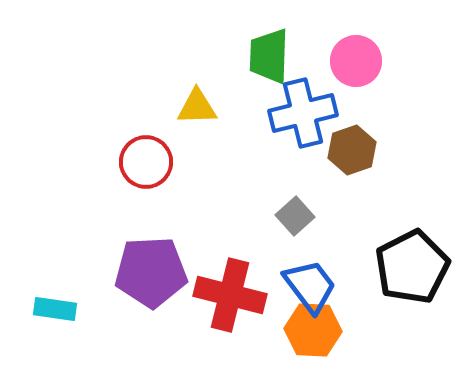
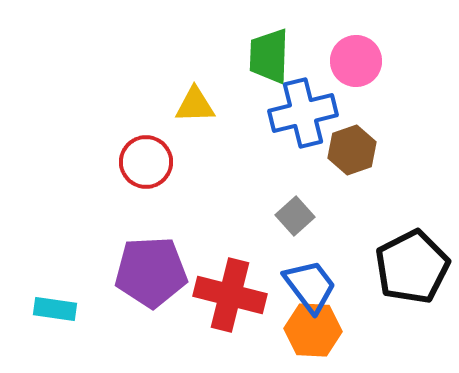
yellow triangle: moved 2 px left, 2 px up
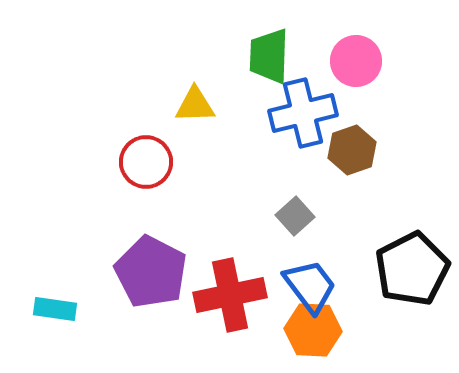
black pentagon: moved 2 px down
purple pentagon: rotated 30 degrees clockwise
red cross: rotated 26 degrees counterclockwise
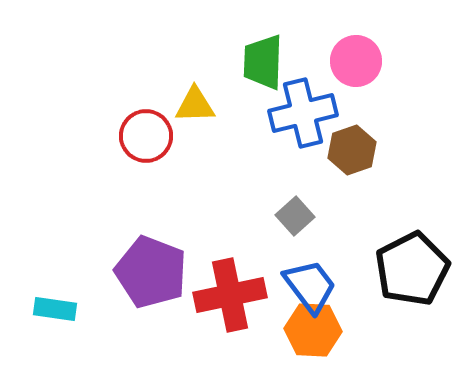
green trapezoid: moved 6 px left, 6 px down
red circle: moved 26 px up
purple pentagon: rotated 6 degrees counterclockwise
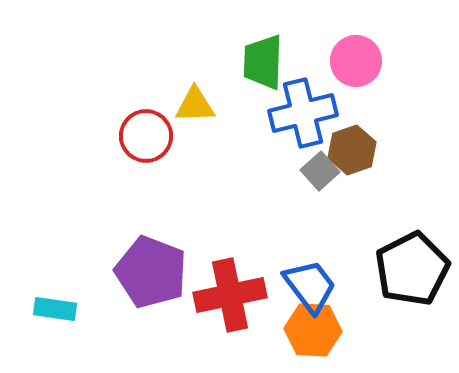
gray square: moved 25 px right, 45 px up
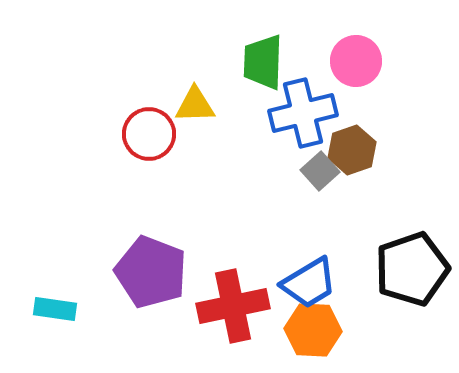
red circle: moved 3 px right, 2 px up
black pentagon: rotated 8 degrees clockwise
blue trapezoid: moved 1 px left, 3 px up; rotated 96 degrees clockwise
red cross: moved 3 px right, 11 px down
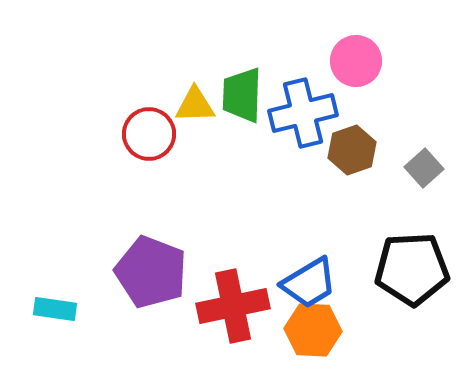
green trapezoid: moved 21 px left, 33 px down
gray square: moved 104 px right, 3 px up
black pentagon: rotated 16 degrees clockwise
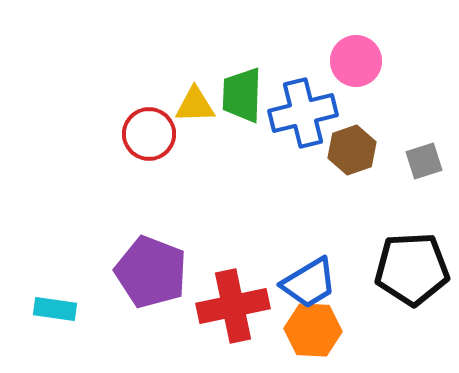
gray square: moved 7 px up; rotated 24 degrees clockwise
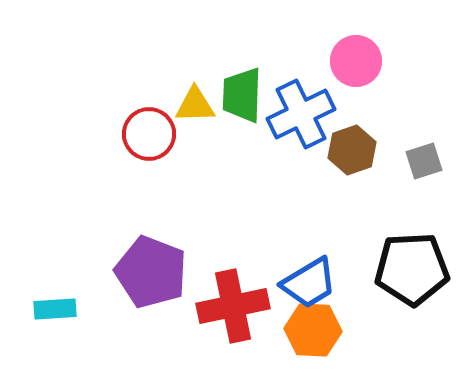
blue cross: moved 2 px left, 1 px down; rotated 12 degrees counterclockwise
cyan rectangle: rotated 12 degrees counterclockwise
